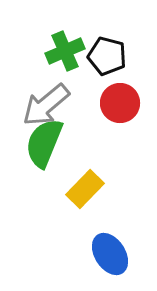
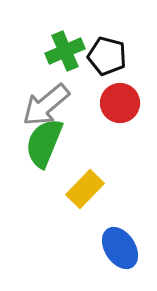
blue ellipse: moved 10 px right, 6 px up
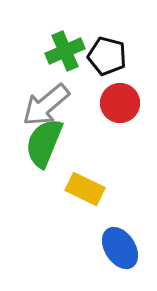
yellow rectangle: rotated 72 degrees clockwise
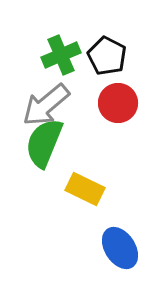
green cross: moved 4 px left, 4 px down
black pentagon: rotated 12 degrees clockwise
red circle: moved 2 px left
